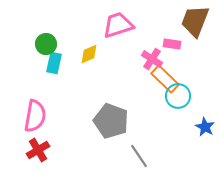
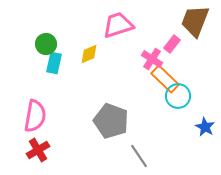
pink rectangle: rotated 60 degrees counterclockwise
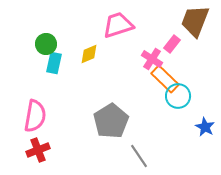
gray pentagon: rotated 20 degrees clockwise
red cross: rotated 10 degrees clockwise
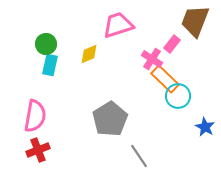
cyan rectangle: moved 4 px left, 2 px down
gray pentagon: moved 1 px left, 2 px up
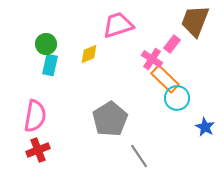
cyan circle: moved 1 px left, 2 px down
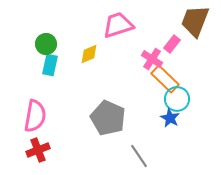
cyan circle: moved 1 px down
gray pentagon: moved 2 px left, 1 px up; rotated 16 degrees counterclockwise
blue star: moved 35 px left, 9 px up
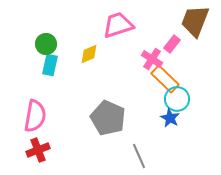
gray line: rotated 10 degrees clockwise
